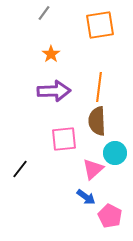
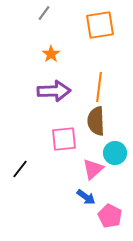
brown semicircle: moved 1 px left
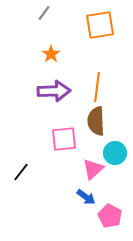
orange line: moved 2 px left
black line: moved 1 px right, 3 px down
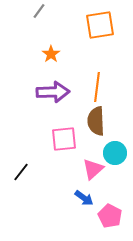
gray line: moved 5 px left, 2 px up
purple arrow: moved 1 px left, 1 px down
blue arrow: moved 2 px left, 1 px down
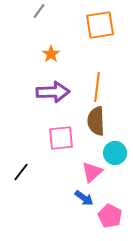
pink square: moved 3 px left, 1 px up
pink triangle: moved 1 px left, 3 px down
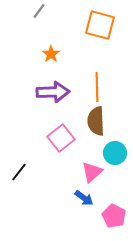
orange square: rotated 24 degrees clockwise
orange line: rotated 8 degrees counterclockwise
pink square: rotated 32 degrees counterclockwise
black line: moved 2 px left
pink pentagon: moved 4 px right
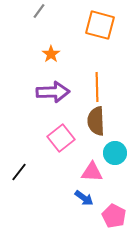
pink triangle: rotated 45 degrees clockwise
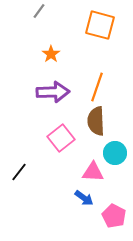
orange line: rotated 20 degrees clockwise
pink triangle: moved 1 px right
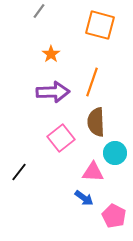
orange line: moved 5 px left, 5 px up
brown semicircle: moved 1 px down
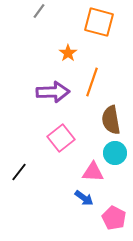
orange square: moved 1 px left, 3 px up
orange star: moved 17 px right, 1 px up
brown semicircle: moved 15 px right, 2 px up; rotated 8 degrees counterclockwise
pink pentagon: moved 2 px down
